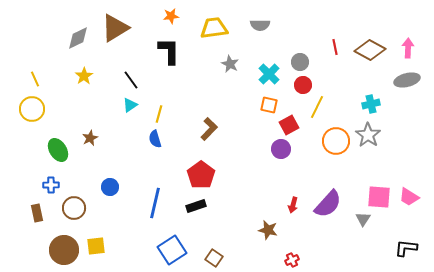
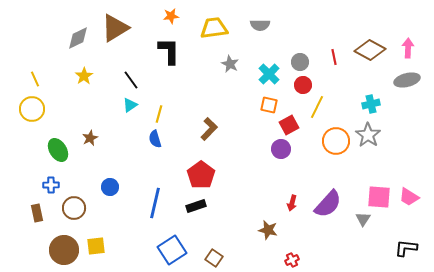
red line at (335, 47): moved 1 px left, 10 px down
red arrow at (293, 205): moved 1 px left, 2 px up
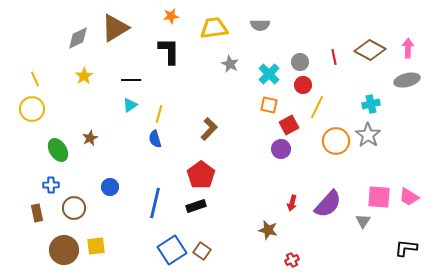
black line at (131, 80): rotated 54 degrees counterclockwise
gray triangle at (363, 219): moved 2 px down
brown square at (214, 258): moved 12 px left, 7 px up
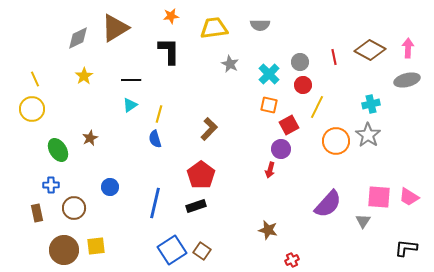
red arrow at (292, 203): moved 22 px left, 33 px up
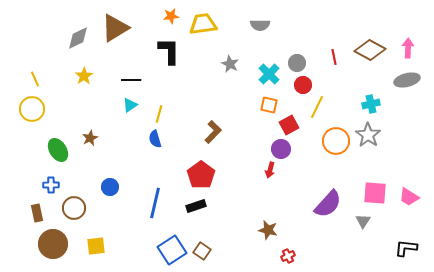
yellow trapezoid at (214, 28): moved 11 px left, 4 px up
gray circle at (300, 62): moved 3 px left, 1 px down
brown L-shape at (209, 129): moved 4 px right, 3 px down
pink square at (379, 197): moved 4 px left, 4 px up
brown circle at (64, 250): moved 11 px left, 6 px up
red cross at (292, 260): moved 4 px left, 4 px up
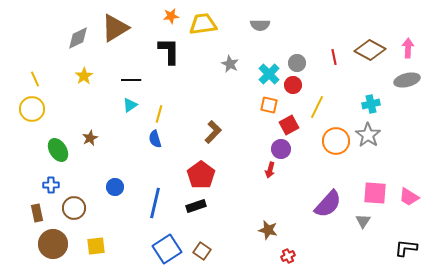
red circle at (303, 85): moved 10 px left
blue circle at (110, 187): moved 5 px right
blue square at (172, 250): moved 5 px left, 1 px up
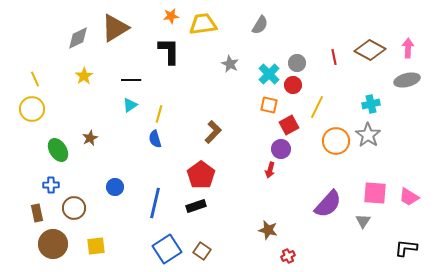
gray semicircle at (260, 25): rotated 60 degrees counterclockwise
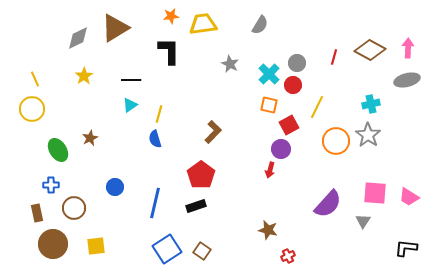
red line at (334, 57): rotated 28 degrees clockwise
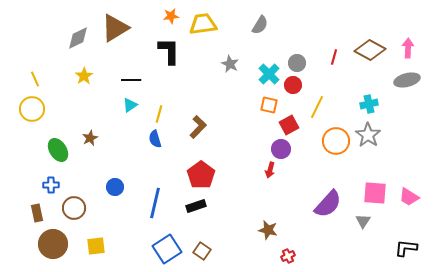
cyan cross at (371, 104): moved 2 px left
brown L-shape at (213, 132): moved 15 px left, 5 px up
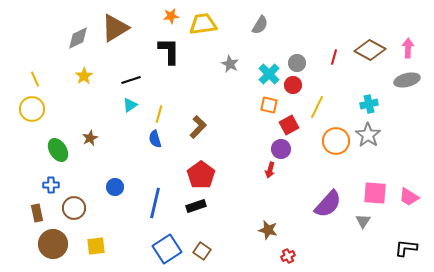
black line at (131, 80): rotated 18 degrees counterclockwise
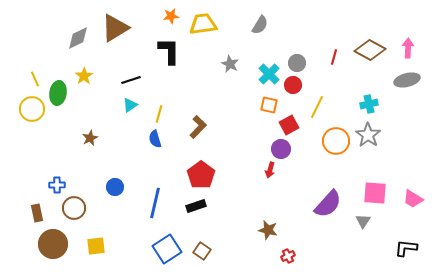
green ellipse at (58, 150): moved 57 px up; rotated 40 degrees clockwise
blue cross at (51, 185): moved 6 px right
pink trapezoid at (409, 197): moved 4 px right, 2 px down
